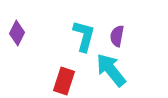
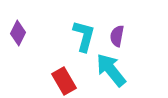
purple diamond: moved 1 px right
red rectangle: rotated 48 degrees counterclockwise
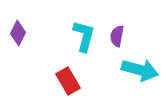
cyan arrow: moved 29 px right; rotated 144 degrees clockwise
red rectangle: moved 4 px right
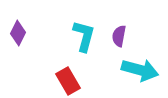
purple semicircle: moved 2 px right
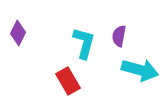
cyan L-shape: moved 7 px down
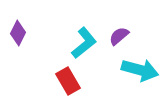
purple semicircle: rotated 40 degrees clockwise
cyan L-shape: rotated 36 degrees clockwise
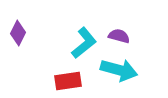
purple semicircle: rotated 55 degrees clockwise
cyan arrow: moved 21 px left
red rectangle: rotated 68 degrees counterclockwise
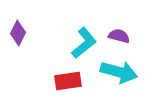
cyan arrow: moved 2 px down
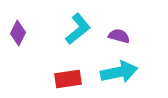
cyan L-shape: moved 6 px left, 14 px up
cyan arrow: rotated 27 degrees counterclockwise
red rectangle: moved 2 px up
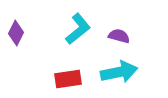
purple diamond: moved 2 px left
